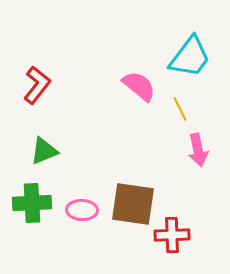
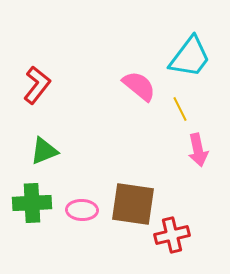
red cross: rotated 12 degrees counterclockwise
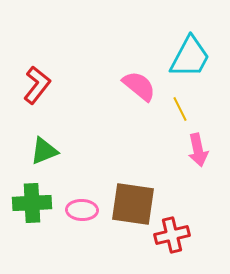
cyan trapezoid: rotated 9 degrees counterclockwise
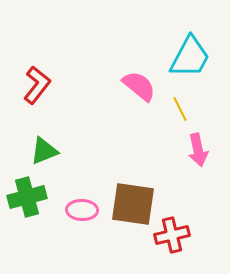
green cross: moved 5 px left, 6 px up; rotated 12 degrees counterclockwise
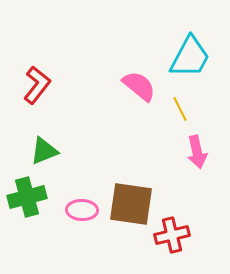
pink arrow: moved 1 px left, 2 px down
brown square: moved 2 px left
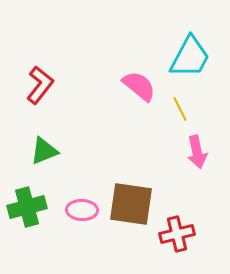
red L-shape: moved 3 px right
green cross: moved 10 px down
red cross: moved 5 px right, 1 px up
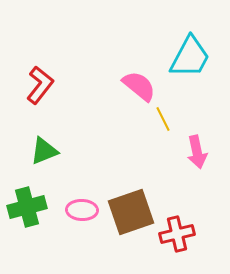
yellow line: moved 17 px left, 10 px down
brown square: moved 8 px down; rotated 27 degrees counterclockwise
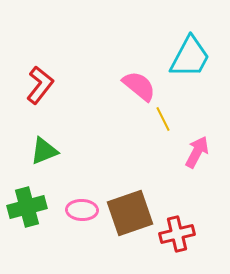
pink arrow: rotated 140 degrees counterclockwise
brown square: moved 1 px left, 1 px down
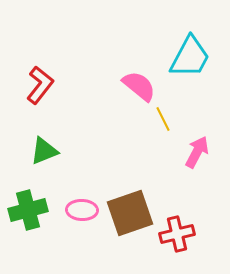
green cross: moved 1 px right, 3 px down
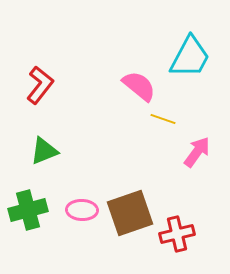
yellow line: rotated 45 degrees counterclockwise
pink arrow: rotated 8 degrees clockwise
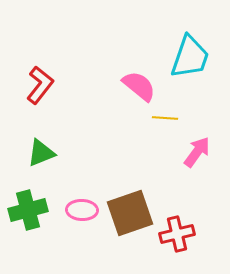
cyan trapezoid: rotated 9 degrees counterclockwise
yellow line: moved 2 px right, 1 px up; rotated 15 degrees counterclockwise
green triangle: moved 3 px left, 2 px down
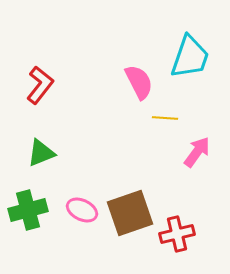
pink semicircle: moved 4 px up; rotated 24 degrees clockwise
pink ellipse: rotated 24 degrees clockwise
